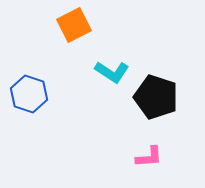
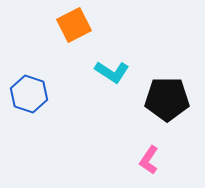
black pentagon: moved 11 px right, 2 px down; rotated 18 degrees counterclockwise
pink L-shape: moved 3 px down; rotated 128 degrees clockwise
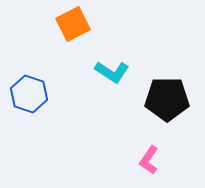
orange square: moved 1 px left, 1 px up
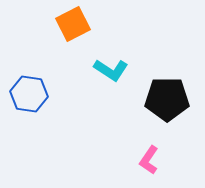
cyan L-shape: moved 1 px left, 2 px up
blue hexagon: rotated 9 degrees counterclockwise
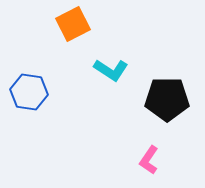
blue hexagon: moved 2 px up
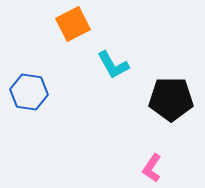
cyan L-shape: moved 2 px right, 5 px up; rotated 28 degrees clockwise
black pentagon: moved 4 px right
pink L-shape: moved 3 px right, 8 px down
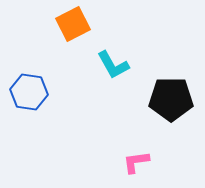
pink L-shape: moved 16 px left, 6 px up; rotated 48 degrees clockwise
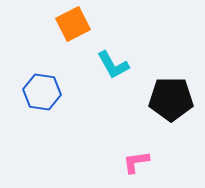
blue hexagon: moved 13 px right
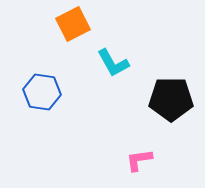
cyan L-shape: moved 2 px up
pink L-shape: moved 3 px right, 2 px up
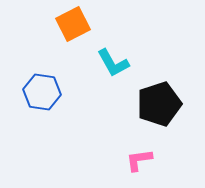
black pentagon: moved 12 px left, 5 px down; rotated 18 degrees counterclockwise
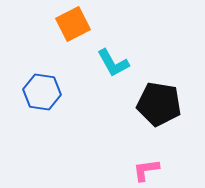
black pentagon: rotated 27 degrees clockwise
pink L-shape: moved 7 px right, 10 px down
